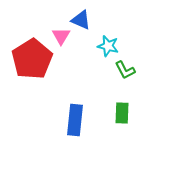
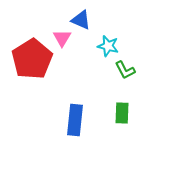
pink triangle: moved 1 px right, 2 px down
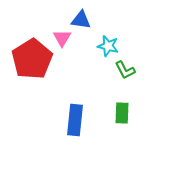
blue triangle: rotated 15 degrees counterclockwise
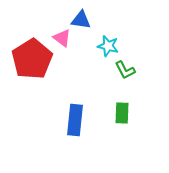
pink triangle: rotated 24 degrees counterclockwise
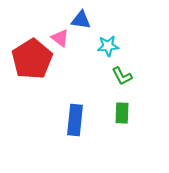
pink triangle: moved 2 px left
cyan star: rotated 20 degrees counterclockwise
green L-shape: moved 3 px left, 6 px down
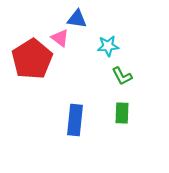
blue triangle: moved 4 px left, 1 px up
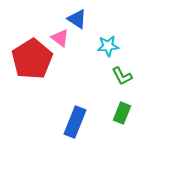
blue triangle: rotated 25 degrees clockwise
green rectangle: rotated 20 degrees clockwise
blue rectangle: moved 2 px down; rotated 16 degrees clockwise
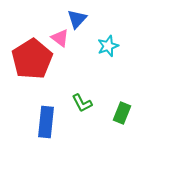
blue triangle: rotated 40 degrees clockwise
cyan star: rotated 15 degrees counterclockwise
green L-shape: moved 40 px left, 27 px down
blue rectangle: moved 29 px left; rotated 16 degrees counterclockwise
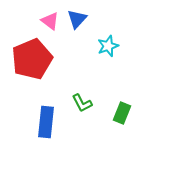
pink triangle: moved 10 px left, 17 px up
red pentagon: rotated 9 degrees clockwise
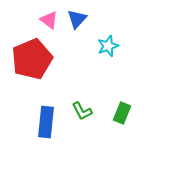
pink triangle: moved 1 px left, 1 px up
green L-shape: moved 8 px down
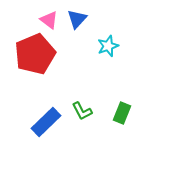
red pentagon: moved 3 px right, 5 px up
blue rectangle: rotated 40 degrees clockwise
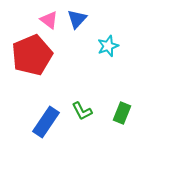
red pentagon: moved 3 px left, 1 px down
blue rectangle: rotated 12 degrees counterclockwise
